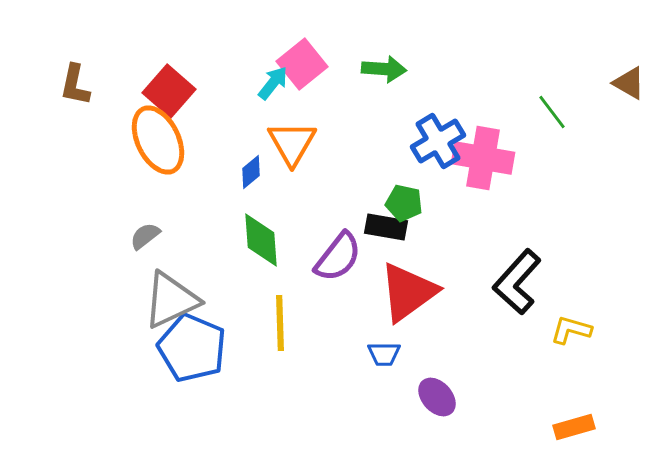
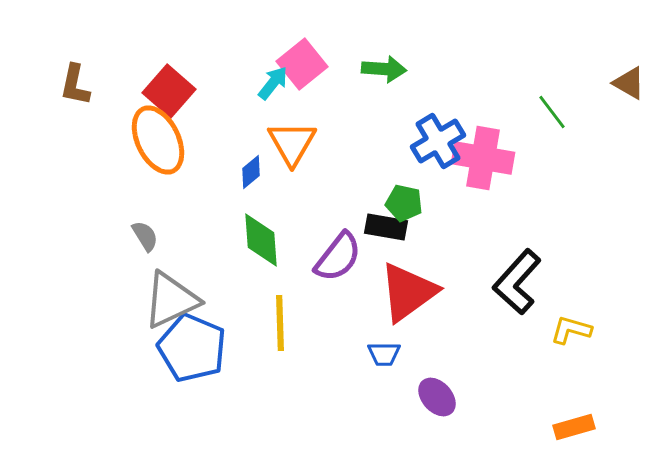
gray semicircle: rotated 96 degrees clockwise
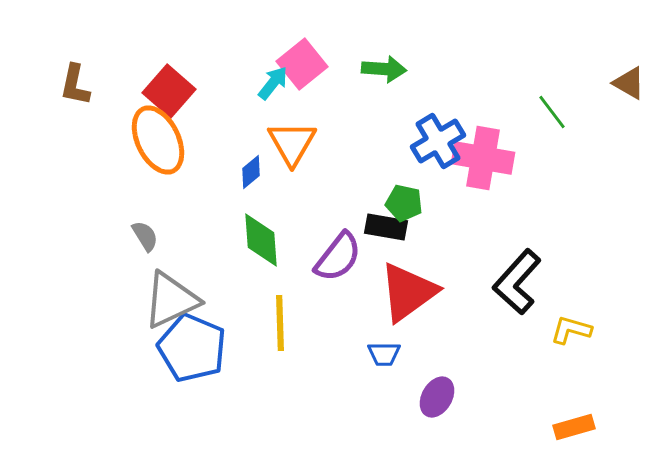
purple ellipse: rotated 72 degrees clockwise
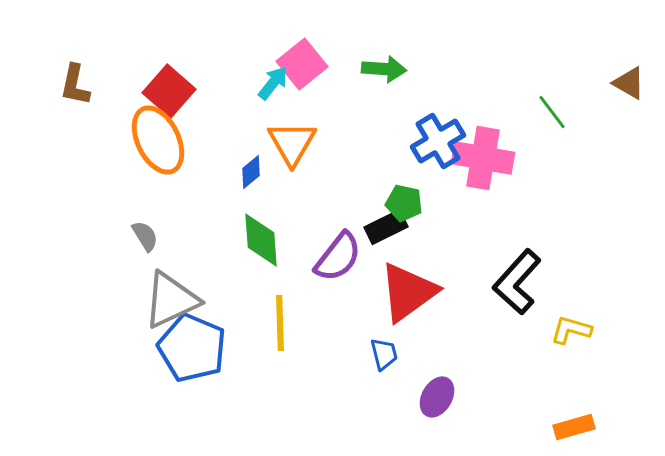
black rectangle: rotated 36 degrees counterclockwise
blue trapezoid: rotated 104 degrees counterclockwise
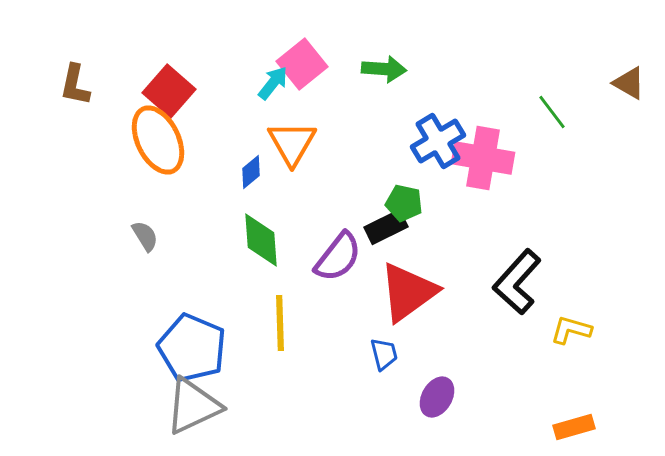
gray triangle: moved 22 px right, 106 px down
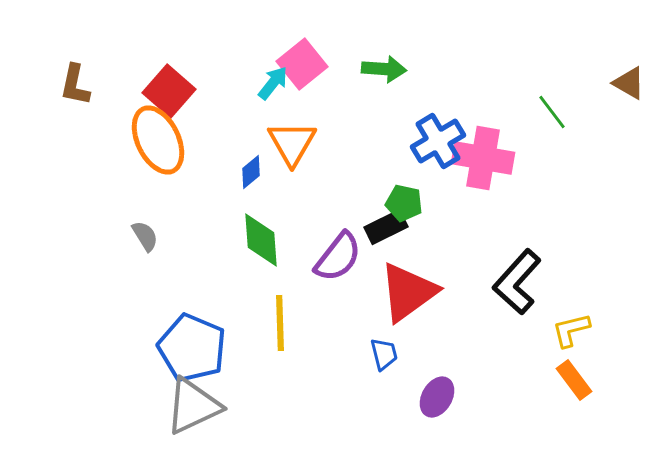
yellow L-shape: rotated 30 degrees counterclockwise
orange rectangle: moved 47 px up; rotated 69 degrees clockwise
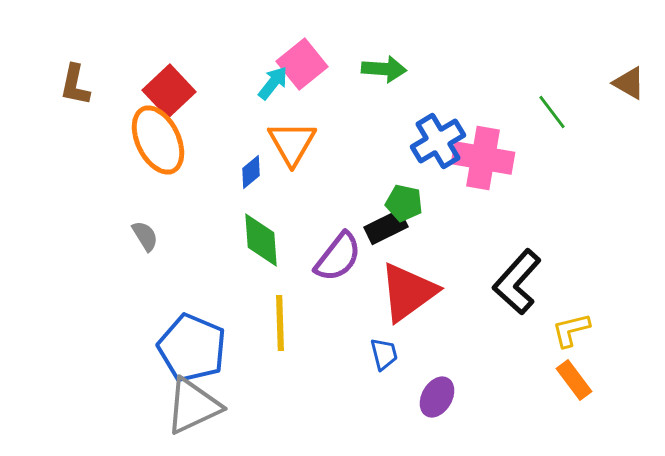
red square: rotated 6 degrees clockwise
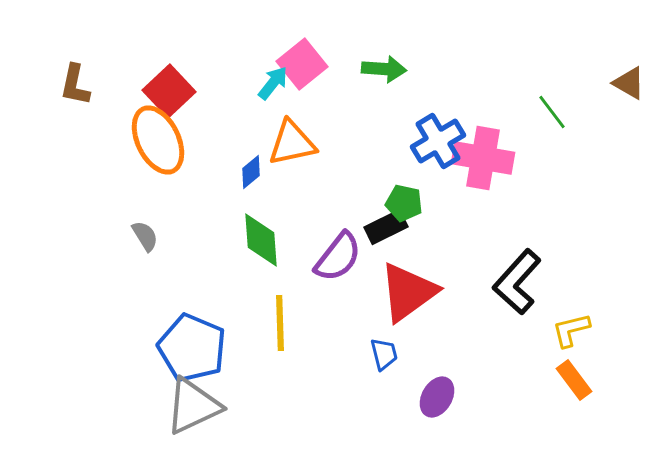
orange triangle: rotated 48 degrees clockwise
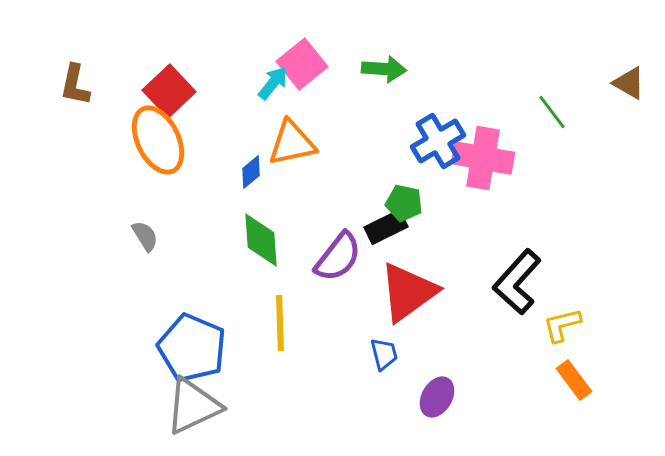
yellow L-shape: moved 9 px left, 5 px up
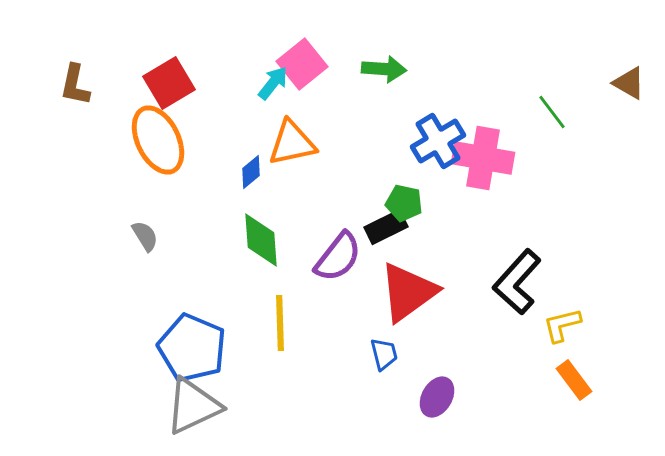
red square: moved 8 px up; rotated 12 degrees clockwise
